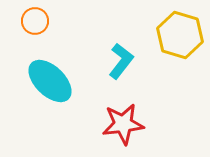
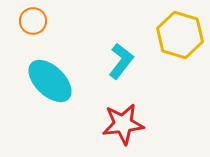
orange circle: moved 2 px left
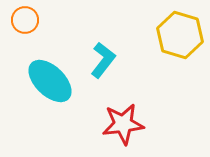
orange circle: moved 8 px left, 1 px up
cyan L-shape: moved 18 px left, 1 px up
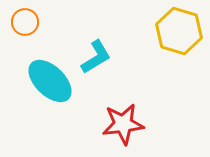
orange circle: moved 2 px down
yellow hexagon: moved 1 px left, 4 px up
cyan L-shape: moved 7 px left, 3 px up; rotated 21 degrees clockwise
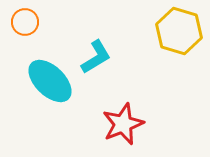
red star: rotated 15 degrees counterclockwise
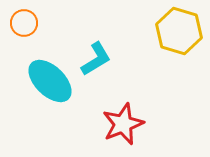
orange circle: moved 1 px left, 1 px down
cyan L-shape: moved 2 px down
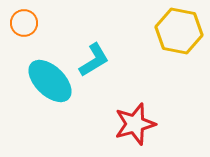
yellow hexagon: rotated 6 degrees counterclockwise
cyan L-shape: moved 2 px left, 1 px down
red star: moved 12 px right; rotated 6 degrees clockwise
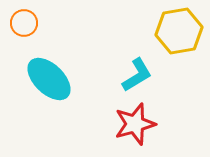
yellow hexagon: rotated 21 degrees counterclockwise
cyan L-shape: moved 43 px right, 15 px down
cyan ellipse: moved 1 px left, 2 px up
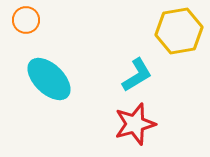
orange circle: moved 2 px right, 3 px up
